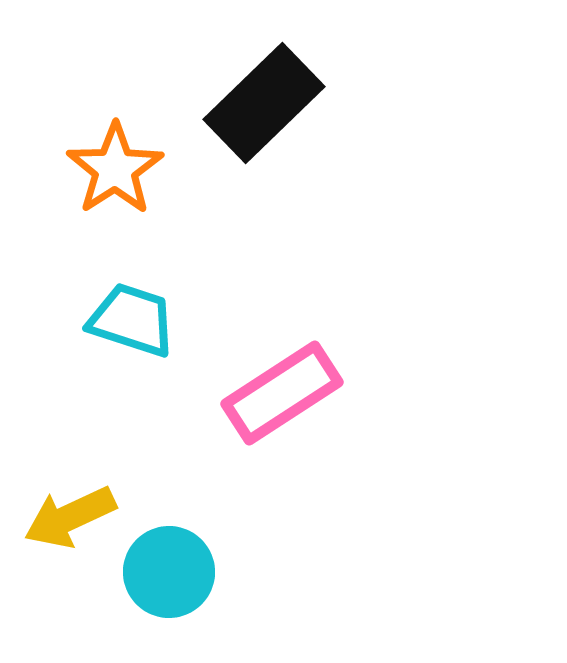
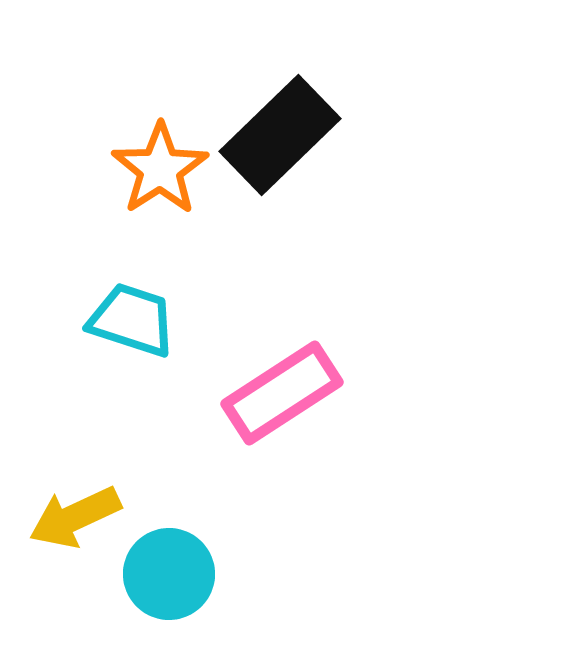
black rectangle: moved 16 px right, 32 px down
orange star: moved 45 px right
yellow arrow: moved 5 px right
cyan circle: moved 2 px down
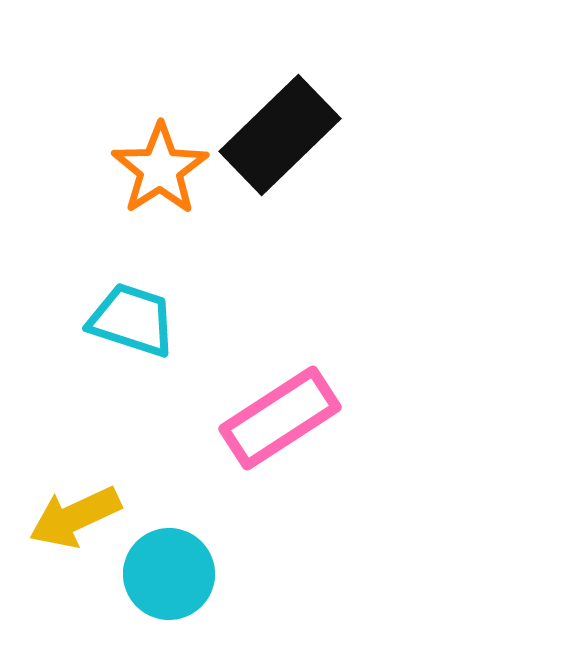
pink rectangle: moved 2 px left, 25 px down
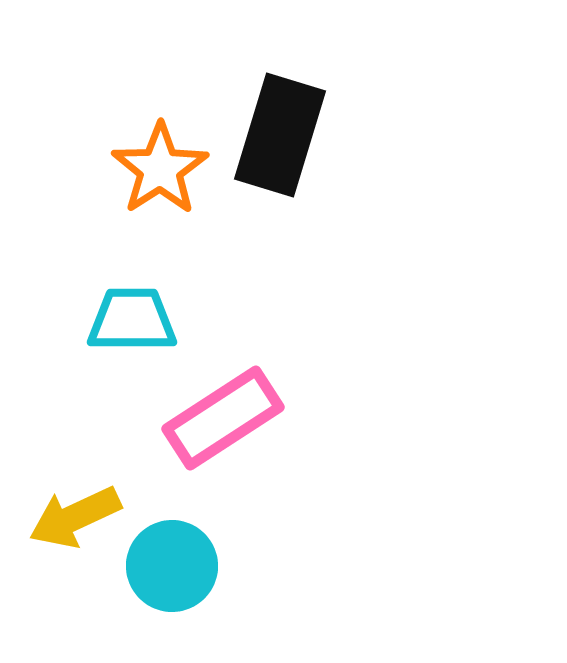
black rectangle: rotated 29 degrees counterclockwise
cyan trapezoid: rotated 18 degrees counterclockwise
pink rectangle: moved 57 px left
cyan circle: moved 3 px right, 8 px up
